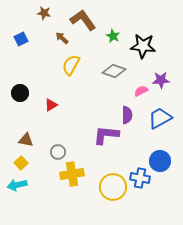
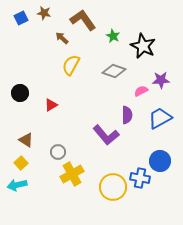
blue square: moved 21 px up
black star: rotated 20 degrees clockwise
purple L-shape: rotated 136 degrees counterclockwise
brown triangle: rotated 21 degrees clockwise
yellow cross: rotated 20 degrees counterclockwise
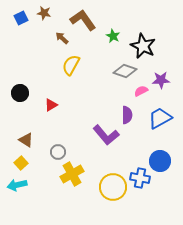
gray diamond: moved 11 px right
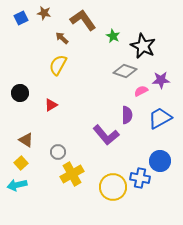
yellow semicircle: moved 13 px left
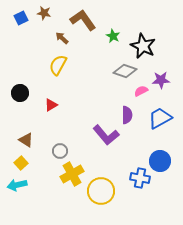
gray circle: moved 2 px right, 1 px up
yellow circle: moved 12 px left, 4 px down
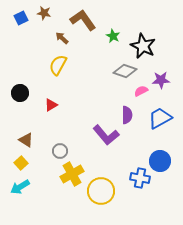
cyan arrow: moved 3 px right, 2 px down; rotated 18 degrees counterclockwise
